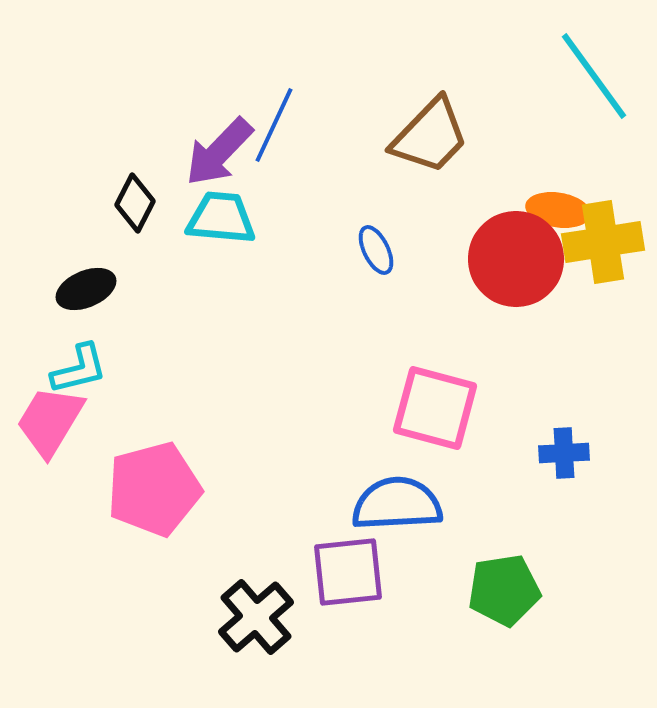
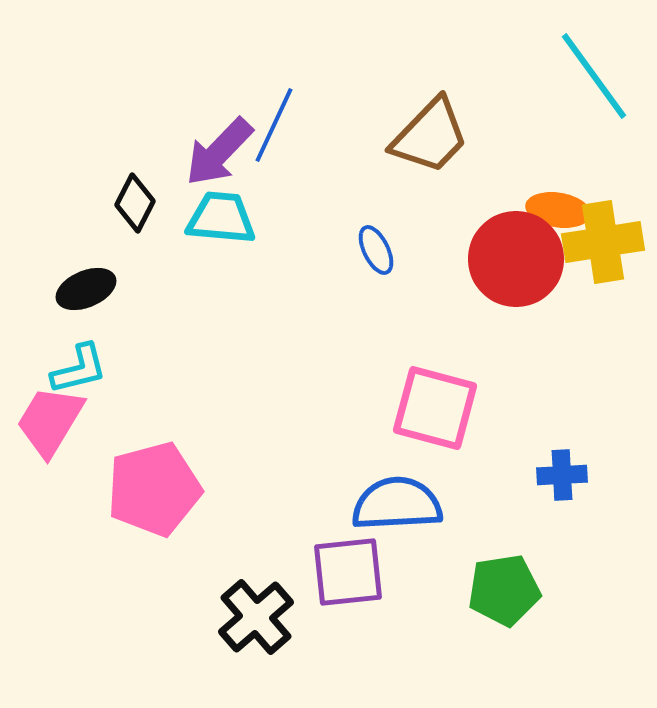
blue cross: moved 2 px left, 22 px down
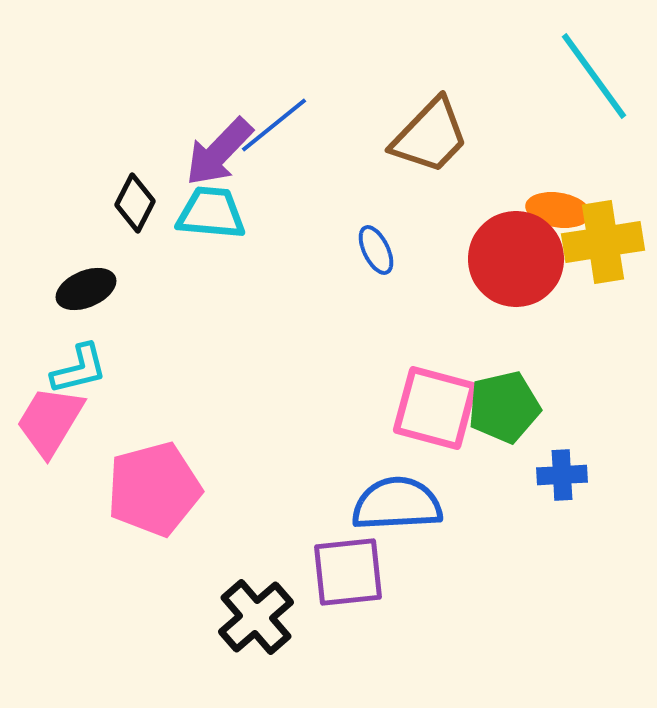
blue line: rotated 26 degrees clockwise
cyan trapezoid: moved 10 px left, 5 px up
green pentagon: moved 183 px up; rotated 4 degrees counterclockwise
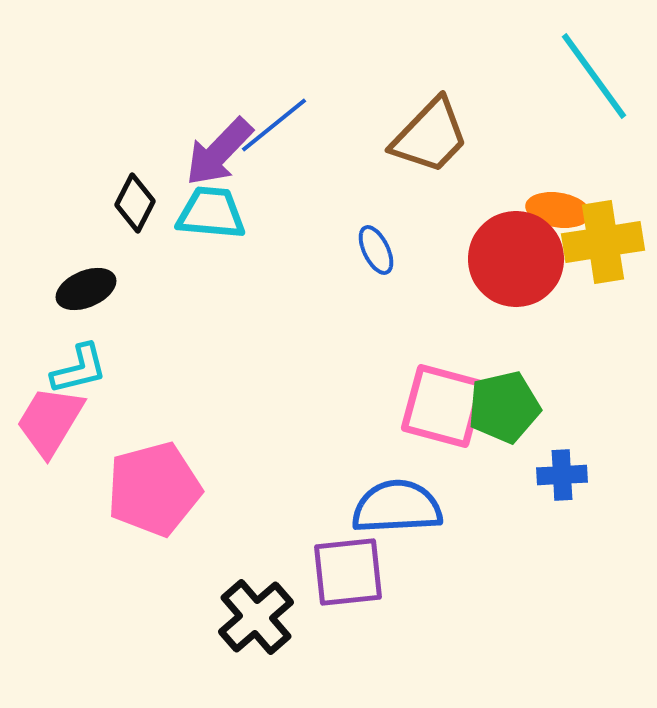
pink square: moved 8 px right, 2 px up
blue semicircle: moved 3 px down
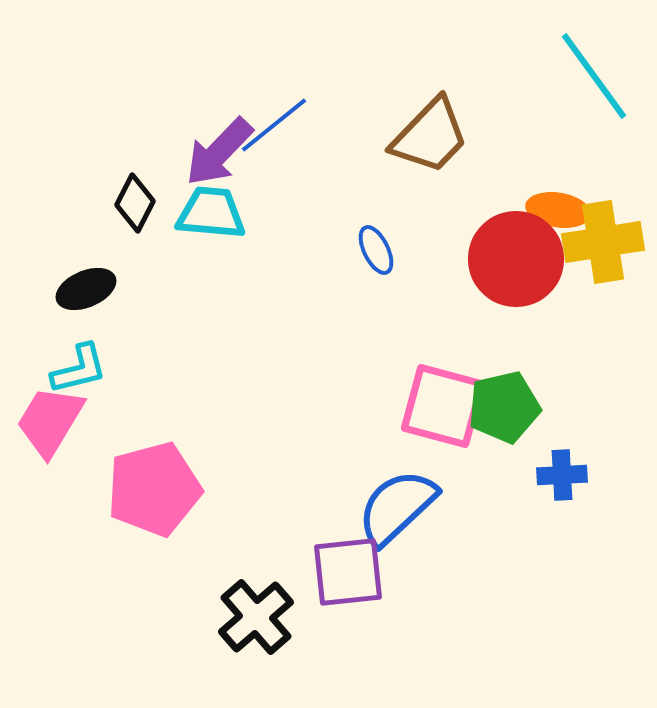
blue semicircle: rotated 40 degrees counterclockwise
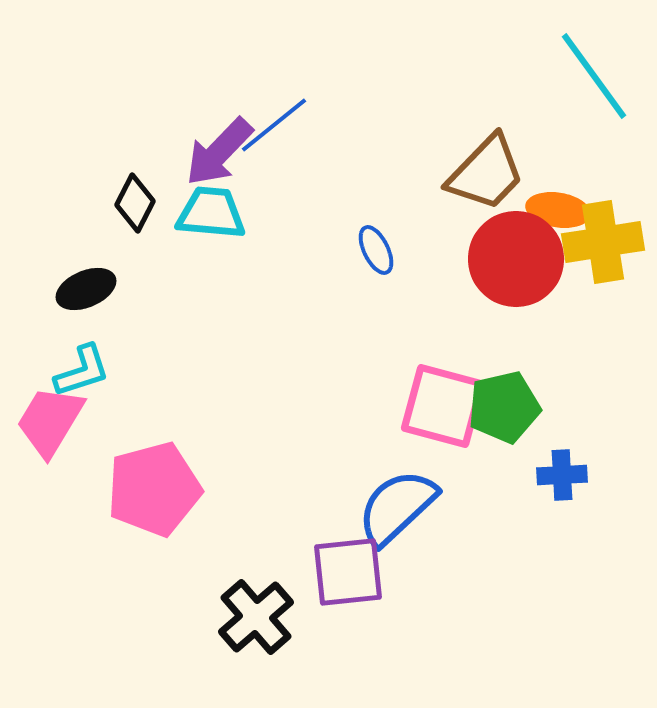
brown trapezoid: moved 56 px right, 37 px down
cyan L-shape: moved 3 px right, 2 px down; rotated 4 degrees counterclockwise
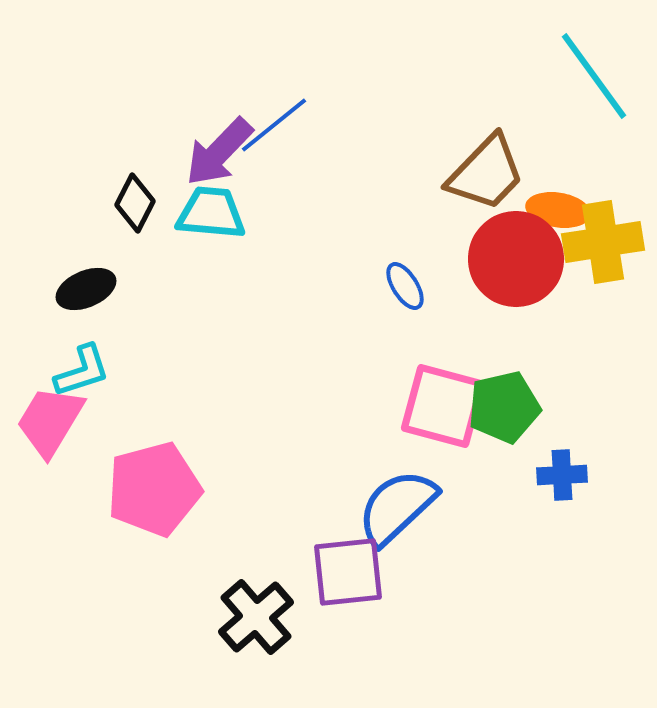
blue ellipse: moved 29 px right, 36 px down; rotated 6 degrees counterclockwise
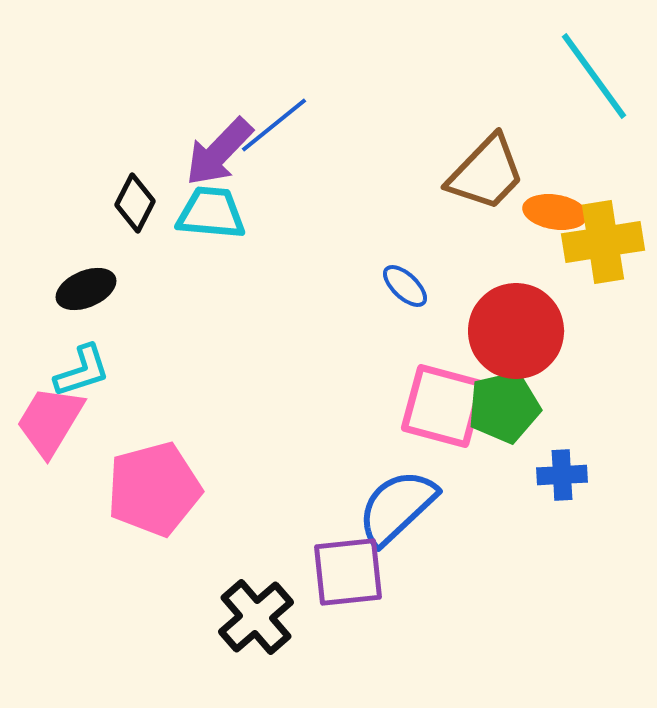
orange ellipse: moved 3 px left, 2 px down
red circle: moved 72 px down
blue ellipse: rotated 15 degrees counterclockwise
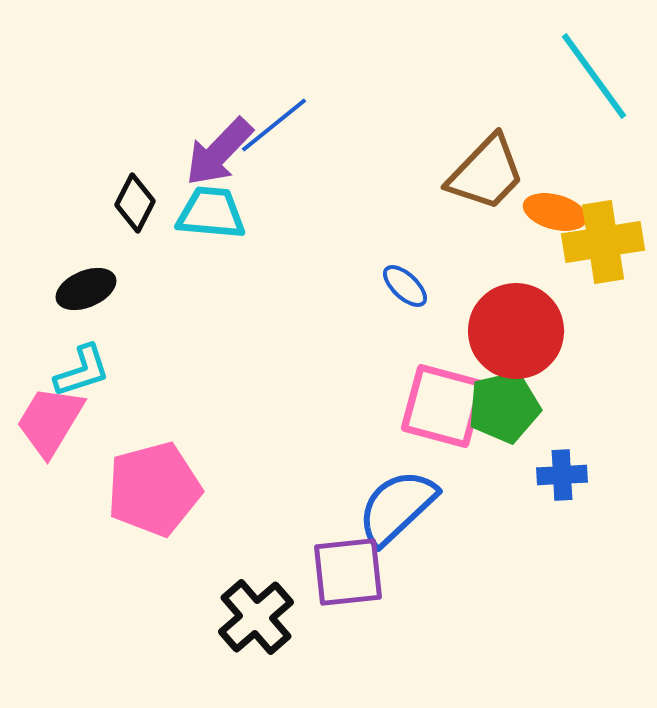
orange ellipse: rotated 6 degrees clockwise
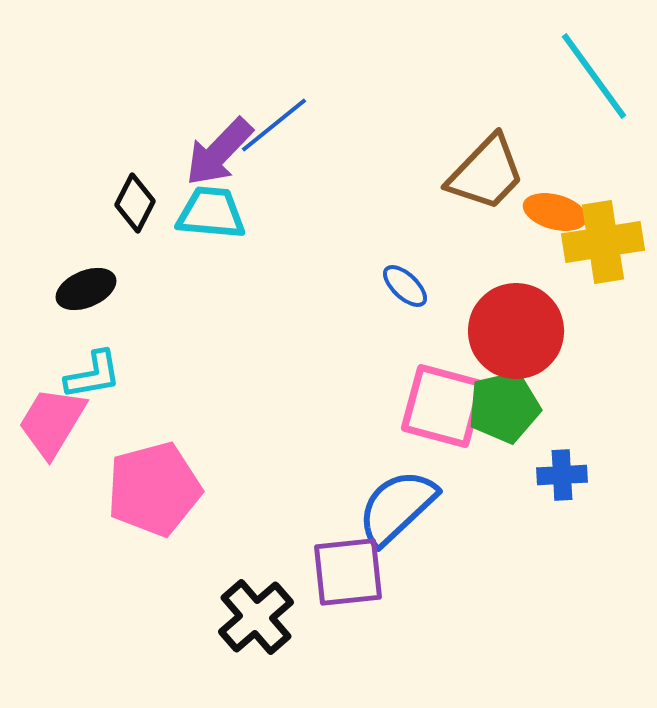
cyan L-shape: moved 11 px right, 4 px down; rotated 8 degrees clockwise
pink trapezoid: moved 2 px right, 1 px down
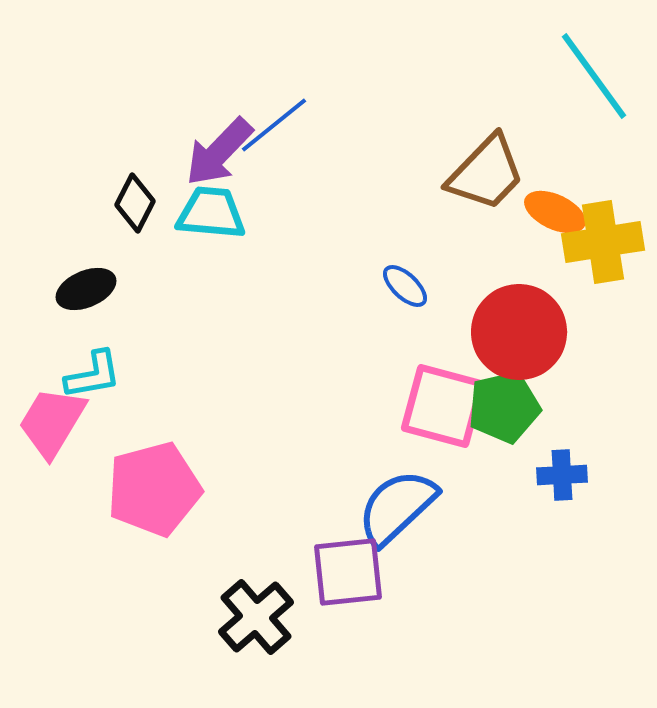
orange ellipse: rotated 10 degrees clockwise
red circle: moved 3 px right, 1 px down
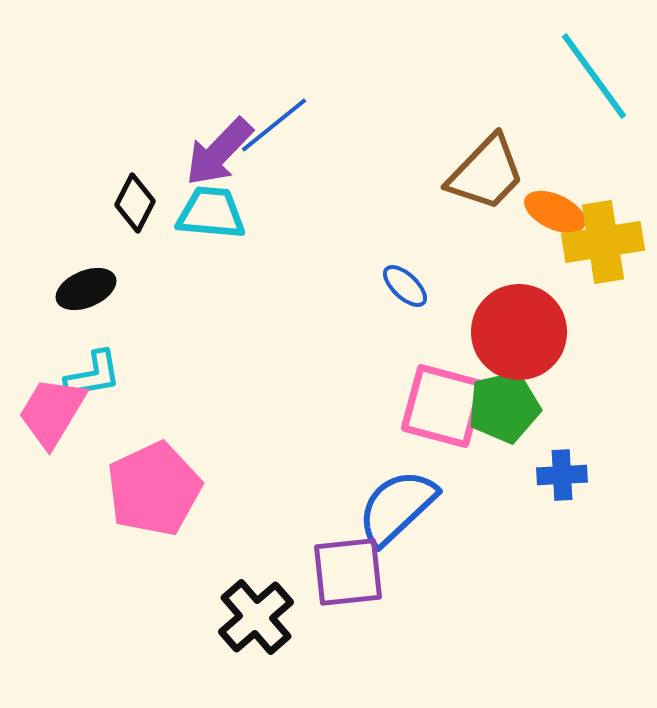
pink trapezoid: moved 10 px up
pink pentagon: rotated 10 degrees counterclockwise
